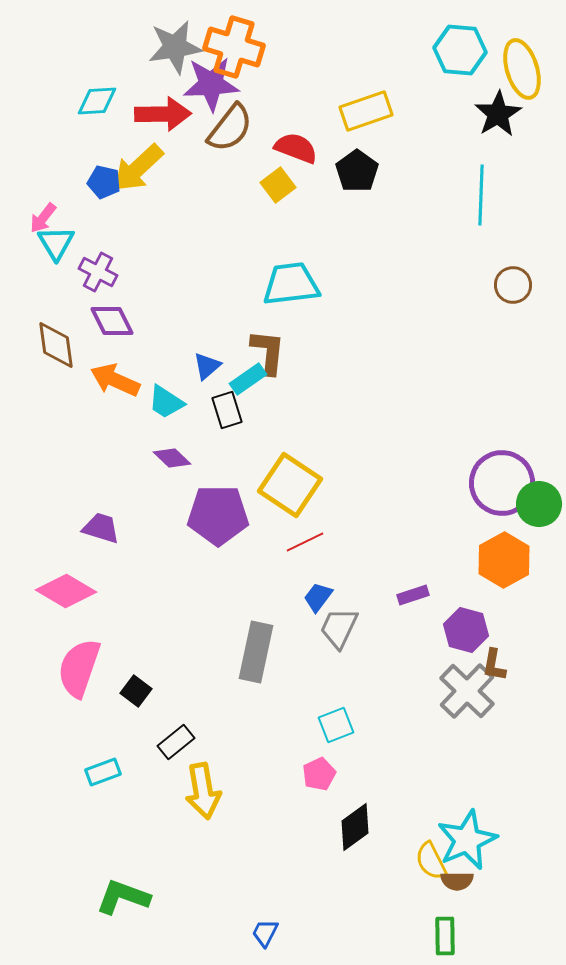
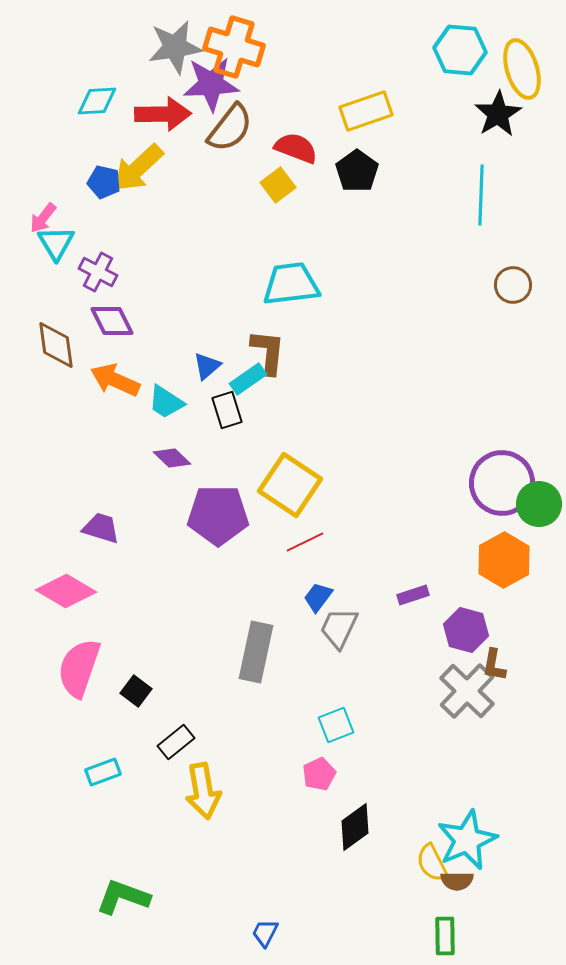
yellow semicircle at (431, 861): moved 1 px right, 2 px down
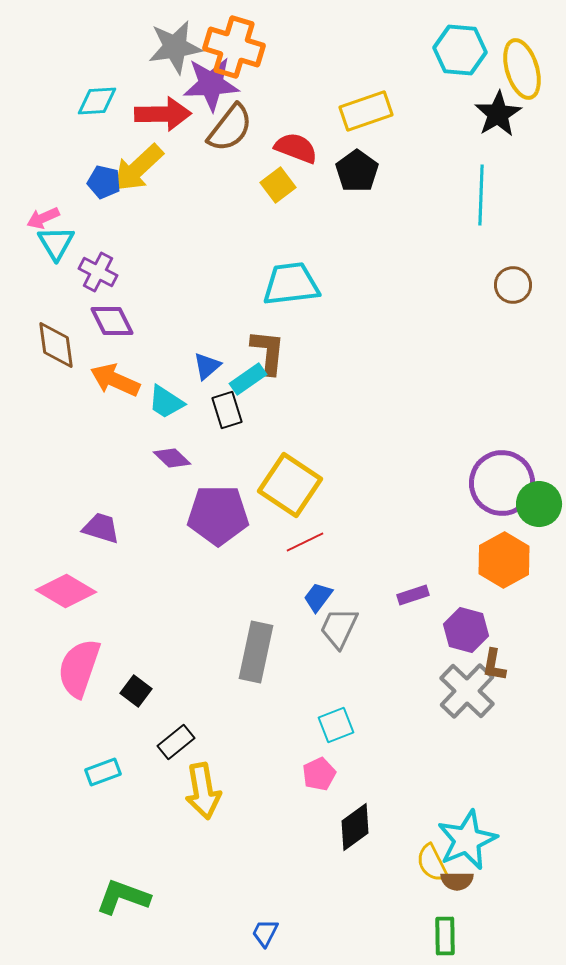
pink arrow at (43, 218): rotated 28 degrees clockwise
